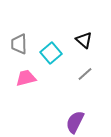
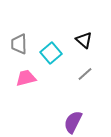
purple semicircle: moved 2 px left
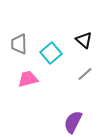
pink trapezoid: moved 2 px right, 1 px down
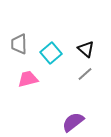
black triangle: moved 2 px right, 9 px down
purple semicircle: rotated 25 degrees clockwise
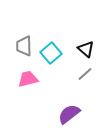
gray trapezoid: moved 5 px right, 2 px down
purple semicircle: moved 4 px left, 8 px up
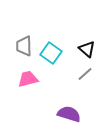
black triangle: moved 1 px right
cyan square: rotated 15 degrees counterclockwise
purple semicircle: rotated 55 degrees clockwise
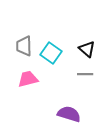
gray line: rotated 42 degrees clockwise
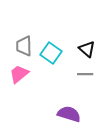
pink trapezoid: moved 9 px left, 5 px up; rotated 25 degrees counterclockwise
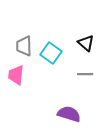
black triangle: moved 1 px left, 6 px up
pink trapezoid: moved 3 px left, 1 px down; rotated 45 degrees counterclockwise
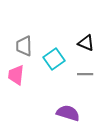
black triangle: rotated 18 degrees counterclockwise
cyan square: moved 3 px right, 6 px down; rotated 20 degrees clockwise
purple semicircle: moved 1 px left, 1 px up
